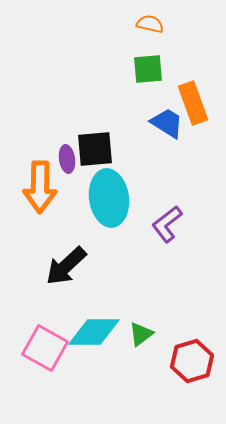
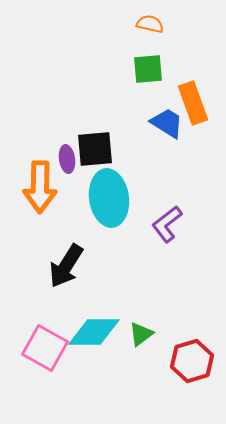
black arrow: rotated 15 degrees counterclockwise
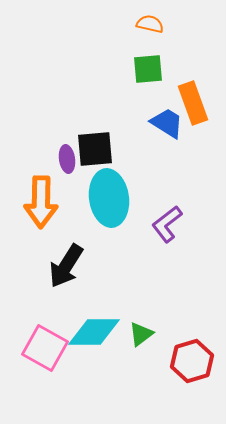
orange arrow: moved 1 px right, 15 px down
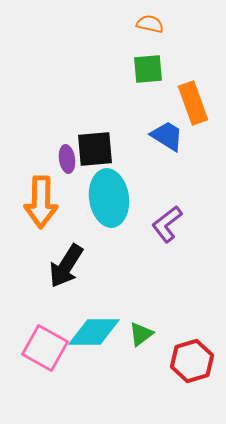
blue trapezoid: moved 13 px down
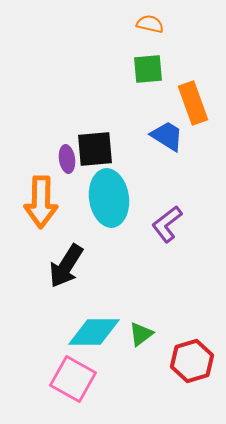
pink square: moved 28 px right, 31 px down
